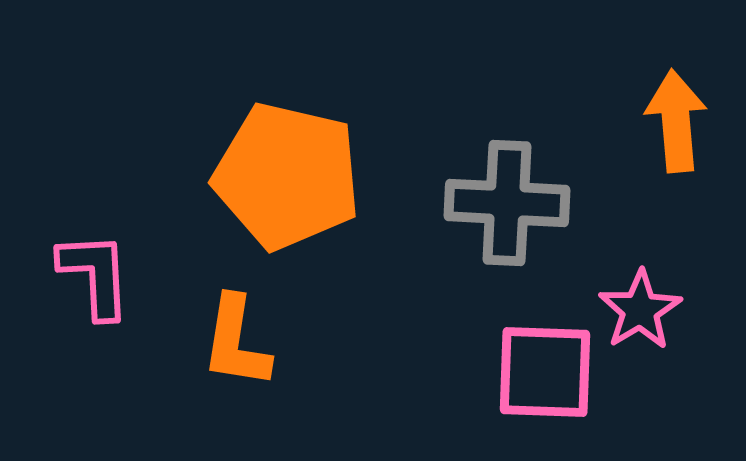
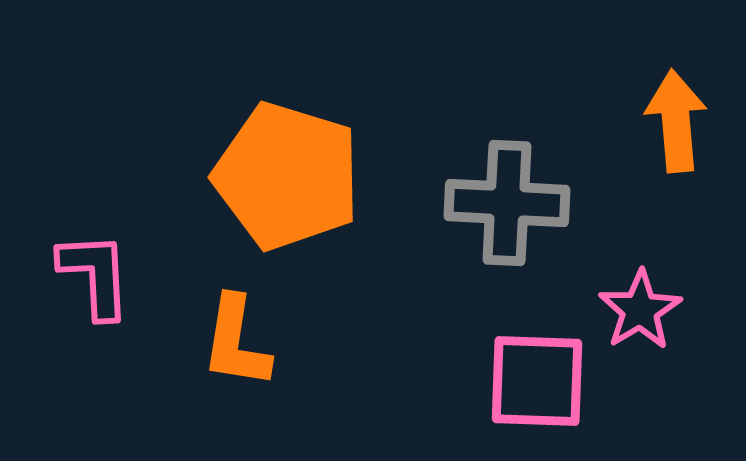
orange pentagon: rotated 4 degrees clockwise
pink square: moved 8 px left, 9 px down
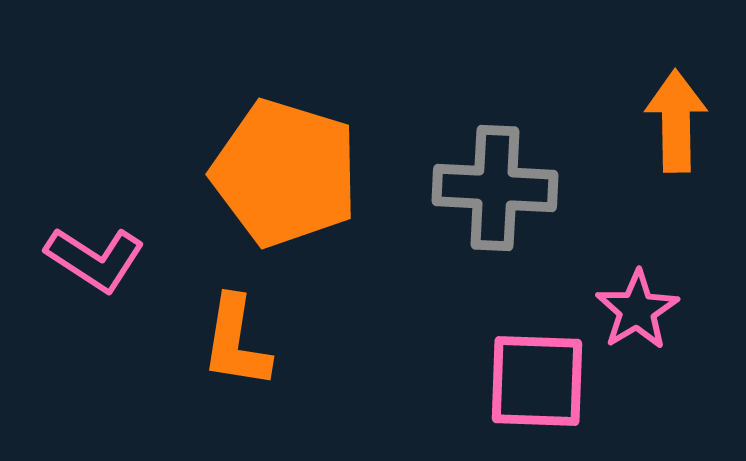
orange arrow: rotated 4 degrees clockwise
orange pentagon: moved 2 px left, 3 px up
gray cross: moved 12 px left, 15 px up
pink L-shape: moved 16 px up; rotated 126 degrees clockwise
pink star: moved 3 px left
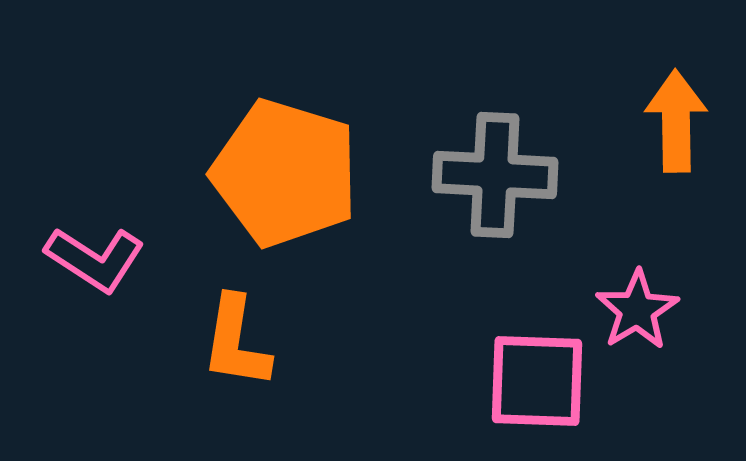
gray cross: moved 13 px up
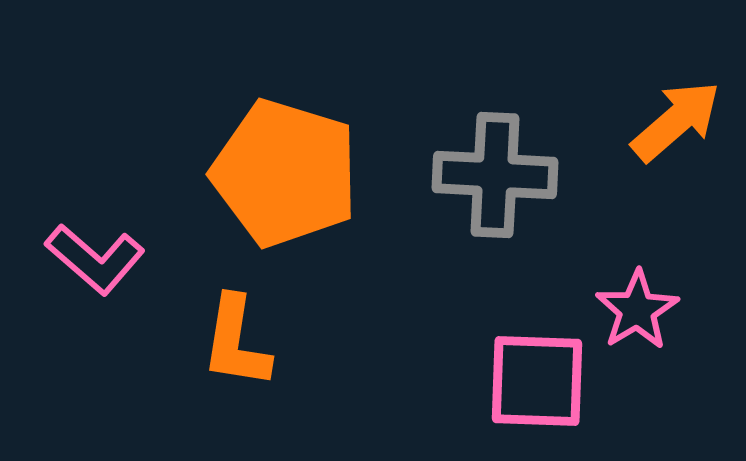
orange arrow: rotated 50 degrees clockwise
pink L-shape: rotated 8 degrees clockwise
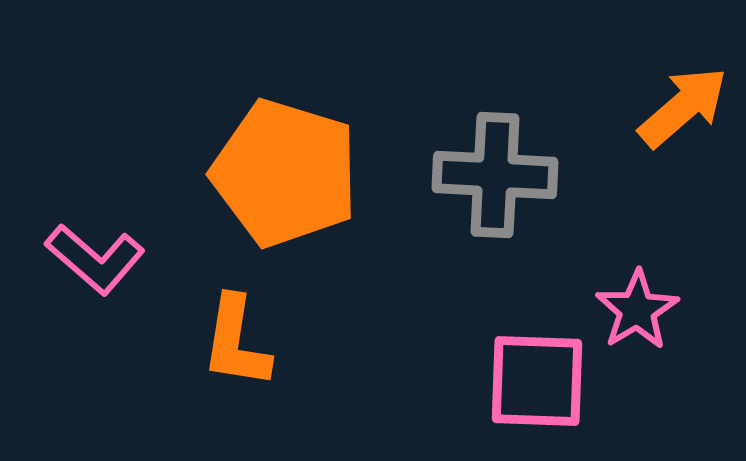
orange arrow: moved 7 px right, 14 px up
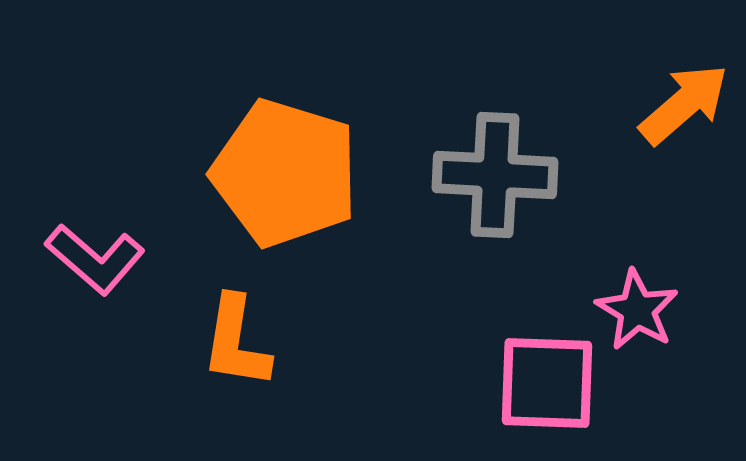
orange arrow: moved 1 px right, 3 px up
pink star: rotated 10 degrees counterclockwise
pink square: moved 10 px right, 2 px down
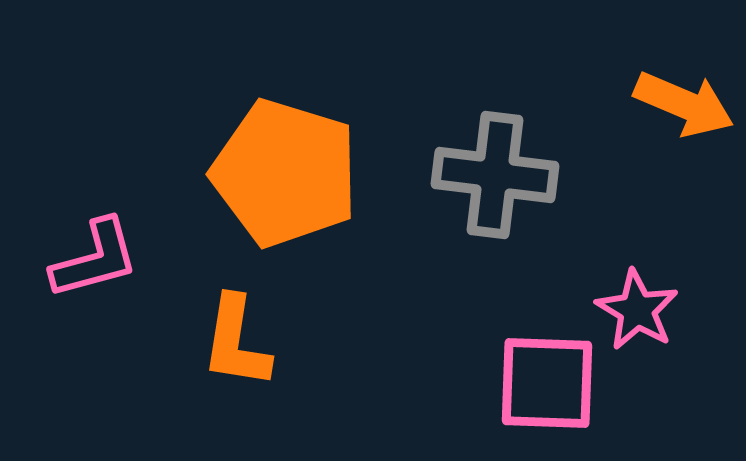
orange arrow: rotated 64 degrees clockwise
gray cross: rotated 4 degrees clockwise
pink L-shape: rotated 56 degrees counterclockwise
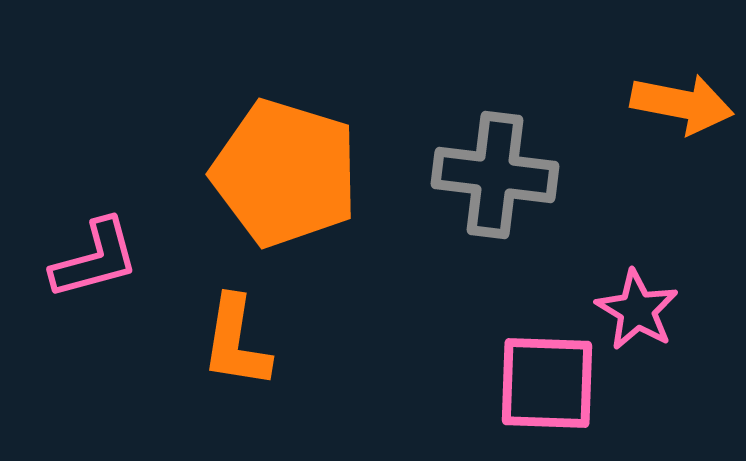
orange arrow: moved 2 px left; rotated 12 degrees counterclockwise
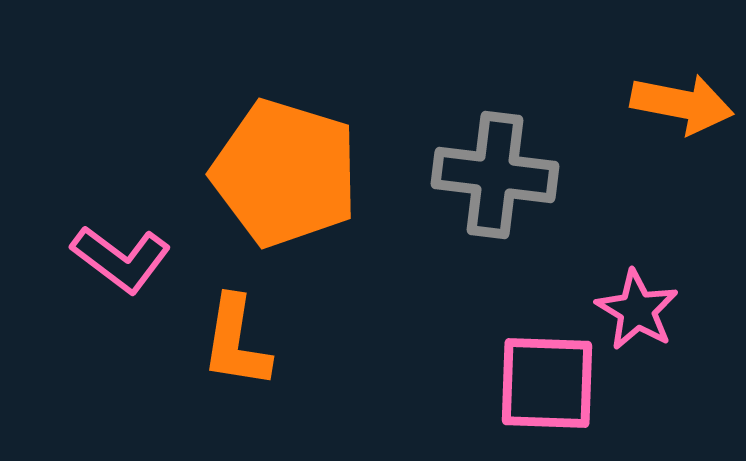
pink L-shape: moved 26 px right; rotated 52 degrees clockwise
